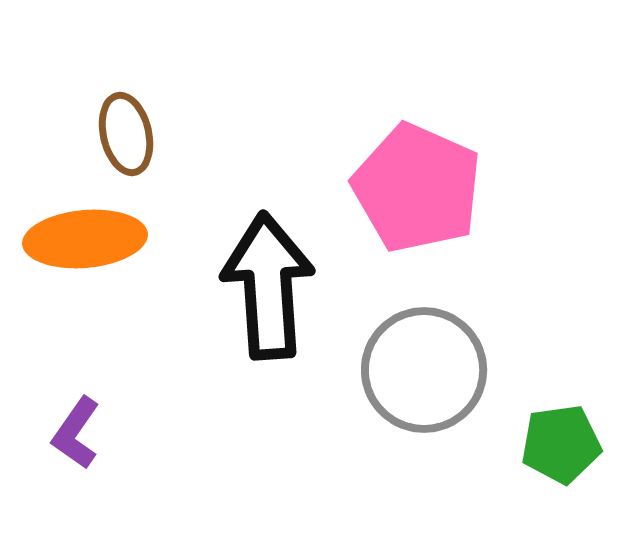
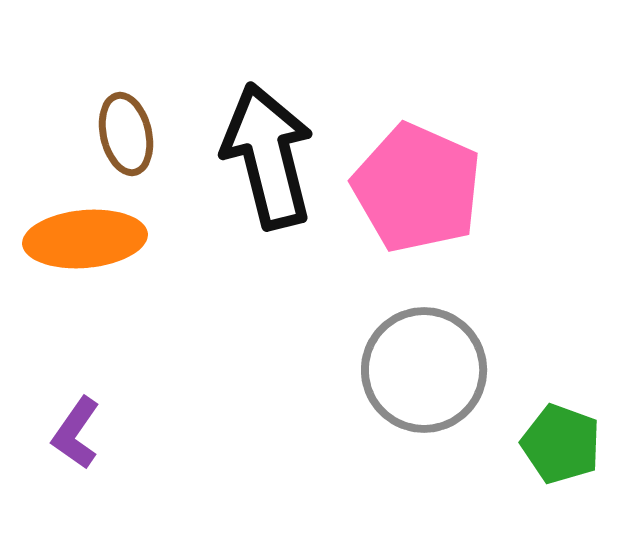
black arrow: moved 130 px up; rotated 10 degrees counterclockwise
green pentagon: rotated 28 degrees clockwise
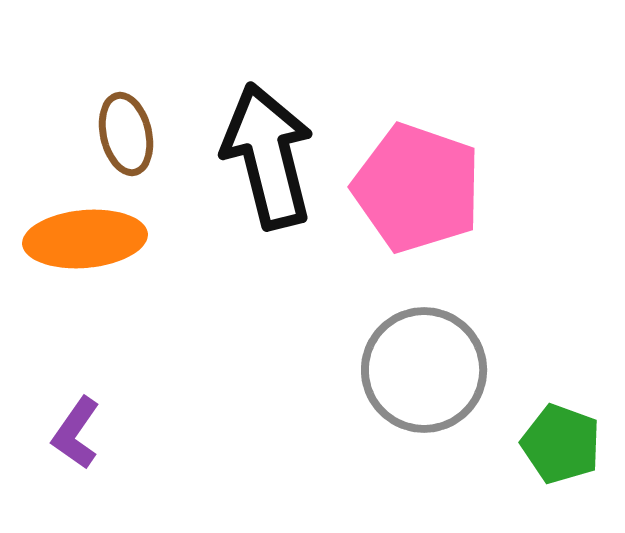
pink pentagon: rotated 5 degrees counterclockwise
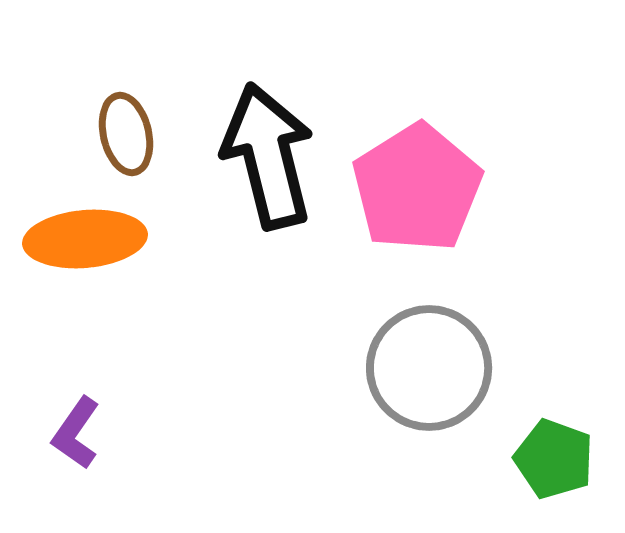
pink pentagon: rotated 21 degrees clockwise
gray circle: moved 5 px right, 2 px up
green pentagon: moved 7 px left, 15 px down
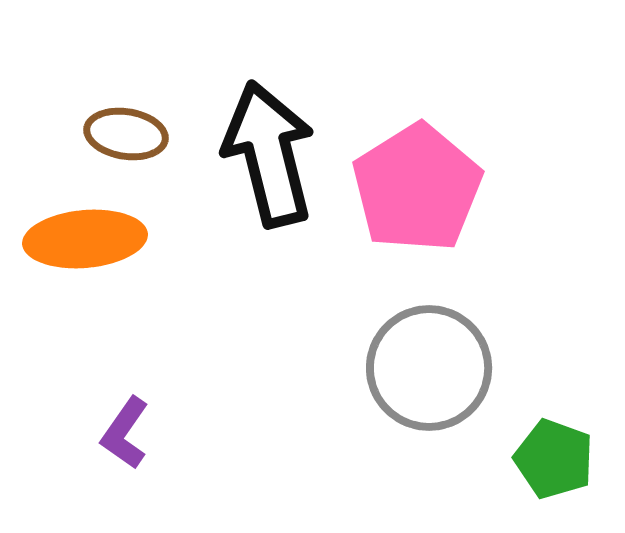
brown ellipse: rotated 68 degrees counterclockwise
black arrow: moved 1 px right, 2 px up
purple L-shape: moved 49 px right
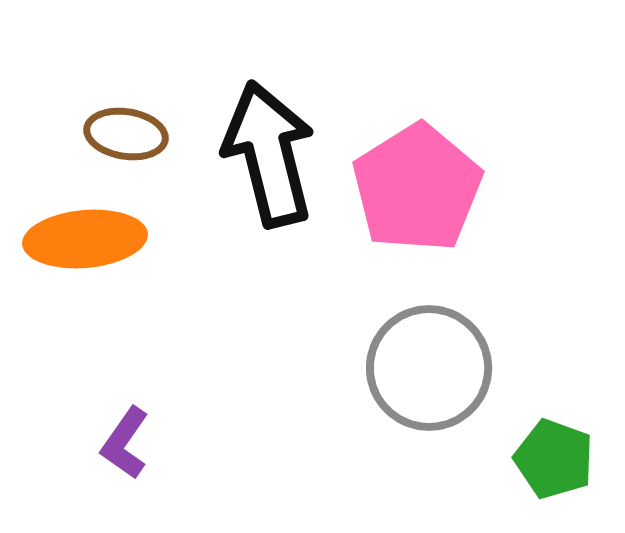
purple L-shape: moved 10 px down
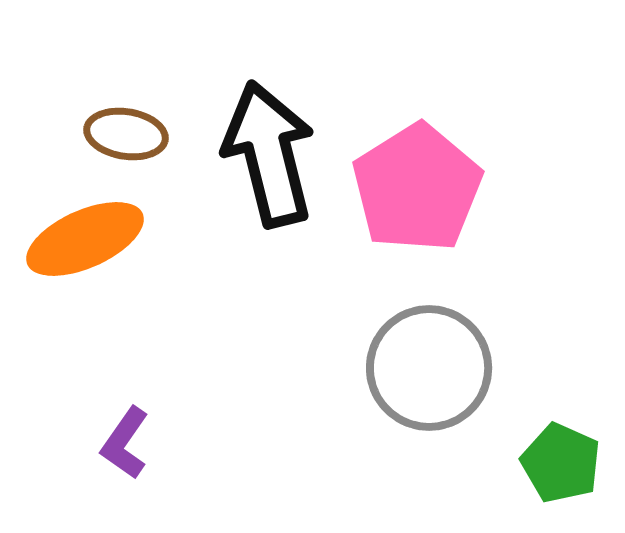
orange ellipse: rotated 19 degrees counterclockwise
green pentagon: moved 7 px right, 4 px down; rotated 4 degrees clockwise
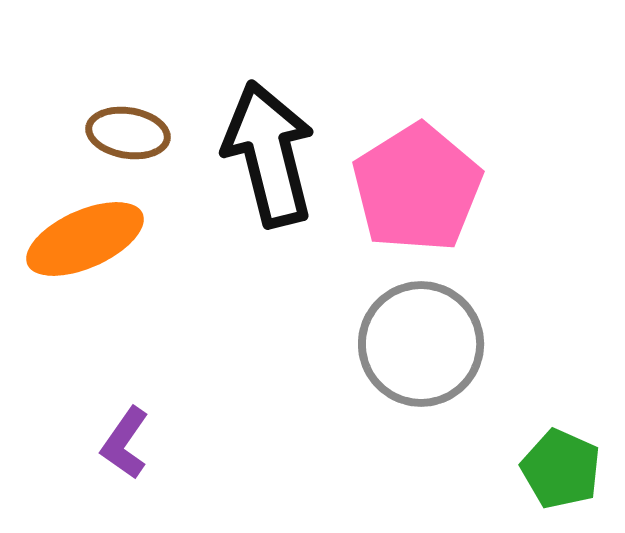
brown ellipse: moved 2 px right, 1 px up
gray circle: moved 8 px left, 24 px up
green pentagon: moved 6 px down
